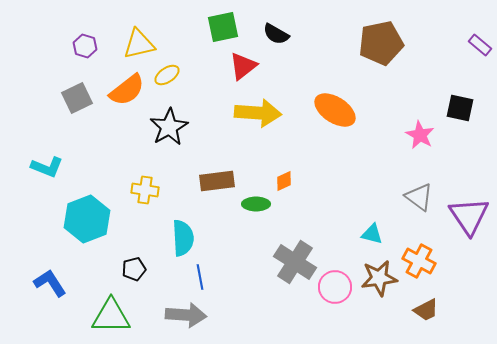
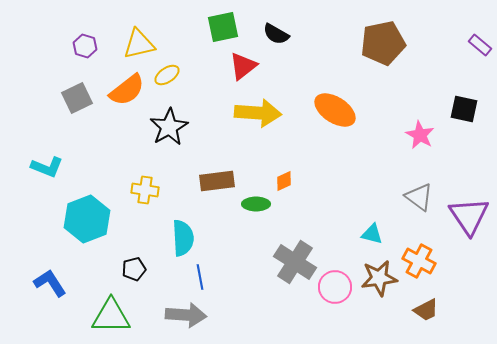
brown pentagon: moved 2 px right
black square: moved 4 px right, 1 px down
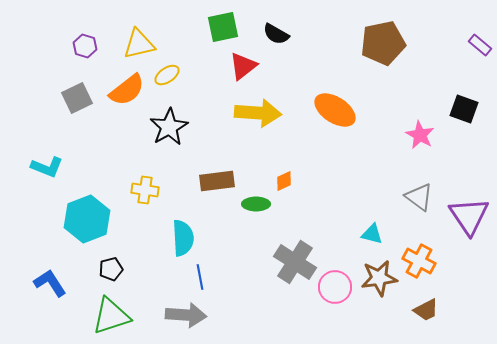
black square: rotated 8 degrees clockwise
black pentagon: moved 23 px left
green triangle: rotated 18 degrees counterclockwise
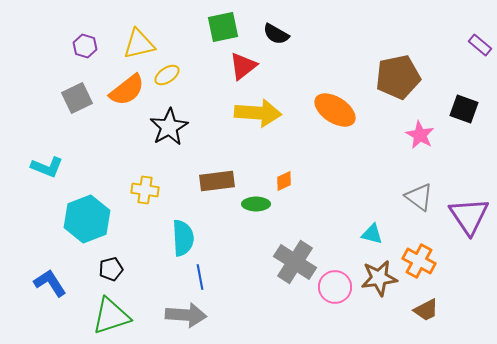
brown pentagon: moved 15 px right, 34 px down
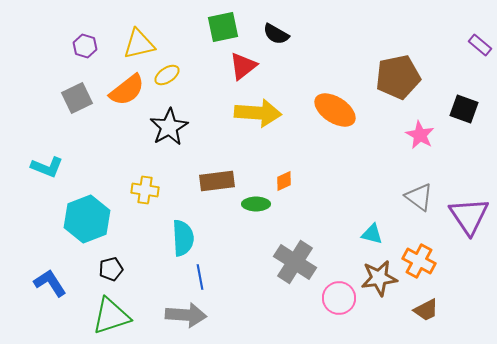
pink circle: moved 4 px right, 11 px down
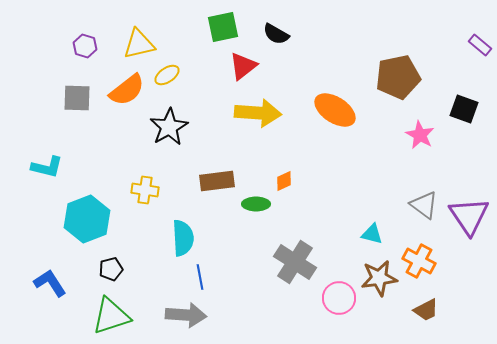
gray square: rotated 28 degrees clockwise
cyan L-shape: rotated 8 degrees counterclockwise
gray triangle: moved 5 px right, 8 px down
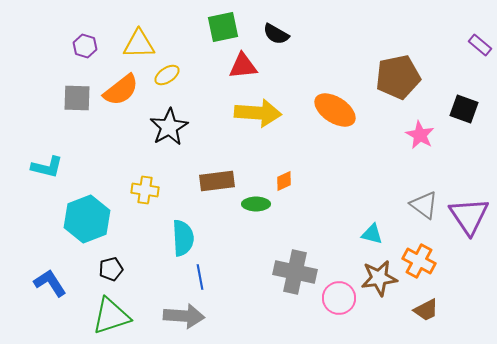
yellow triangle: rotated 12 degrees clockwise
red triangle: rotated 32 degrees clockwise
orange semicircle: moved 6 px left
gray cross: moved 10 px down; rotated 21 degrees counterclockwise
gray arrow: moved 2 px left, 1 px down
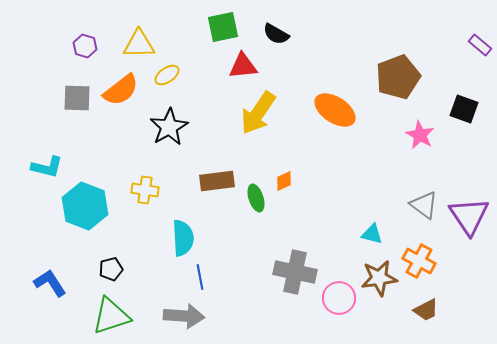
brown pentagon: rotated 9 degrees counterclockwise
yellow arrow: rotated 120 degrees clockwise
green ellipse: moved 6 px up; rotated 72 degrees clockwise
cyan hexagon: moved 2 px left, 13 px up; rotated 18 degrees counterclockwise
